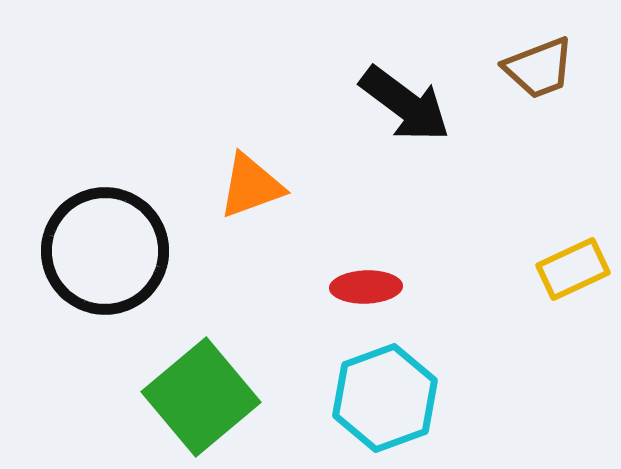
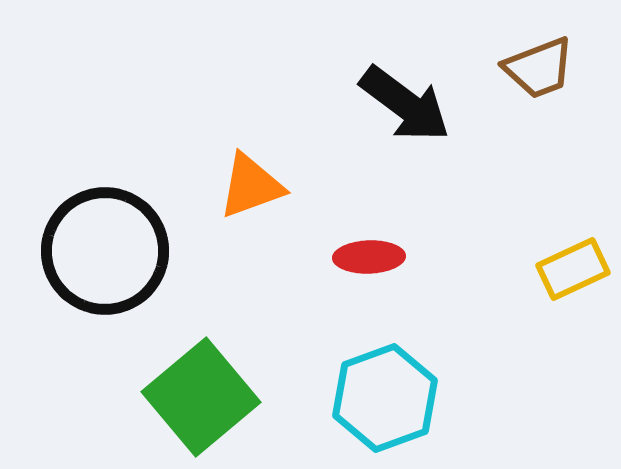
red ellipse: moved 3 px right, 30 px up
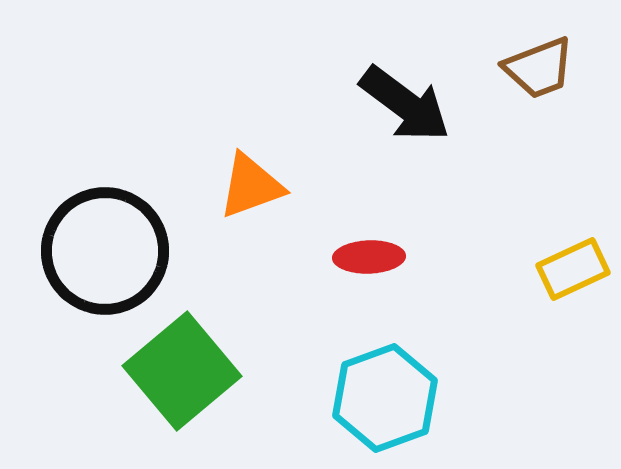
green square: moved 19 px left, 26 px up
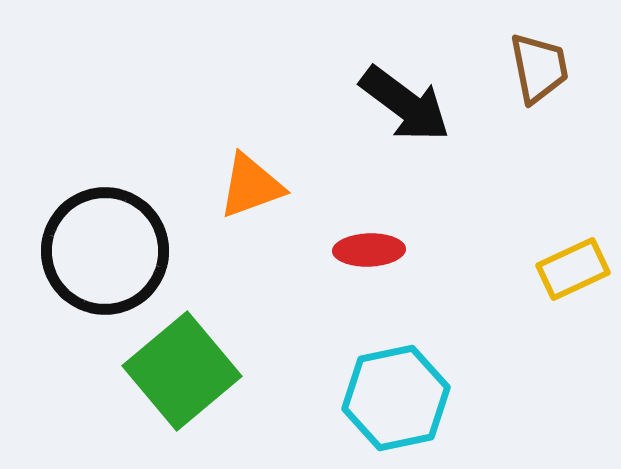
brown trapezoid: rotated 80 degrees counterclockwise
red ellipse: moved 7 px up
cyan hexagon: moved 11 px right; rotated 8 degrees clockwise
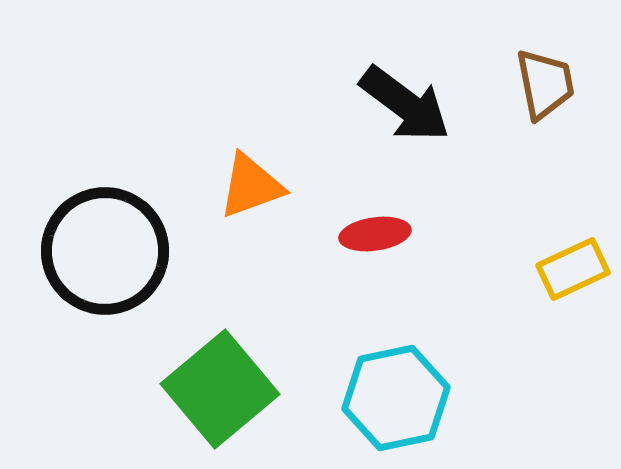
brown trapezoid: moved 6 px right, 16 px down
red ellipse: moved 6 px right, 16 px up; rotated 6 degrees counterclockwise
green square: moved 38 px right, 18 px down
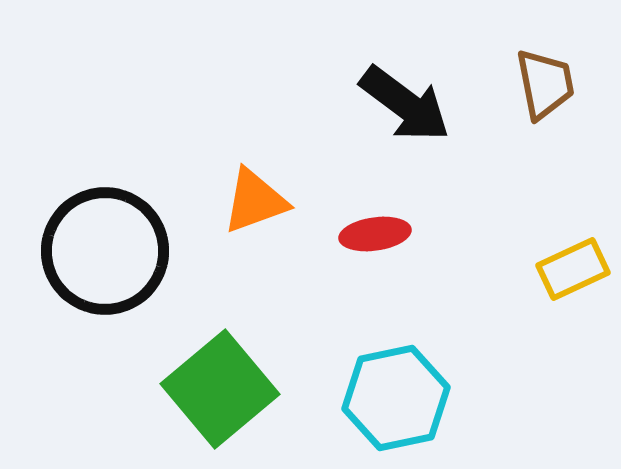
orange triangle: moved 4 px right, 15 px down
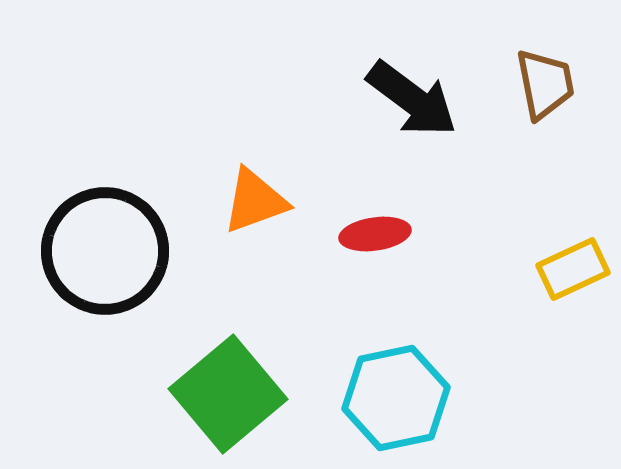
black arrow: moved 7 px right, 5 px up
green square: moved 8 px right, 5 px down
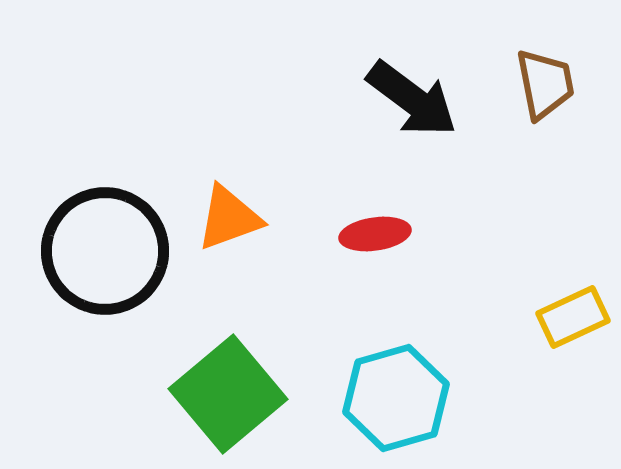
orange triangle: moved 26 px left, 17 px down
yellow rectangle: moved 48 px down
cyan hexagon: rotated 4 degrees counterclockwise
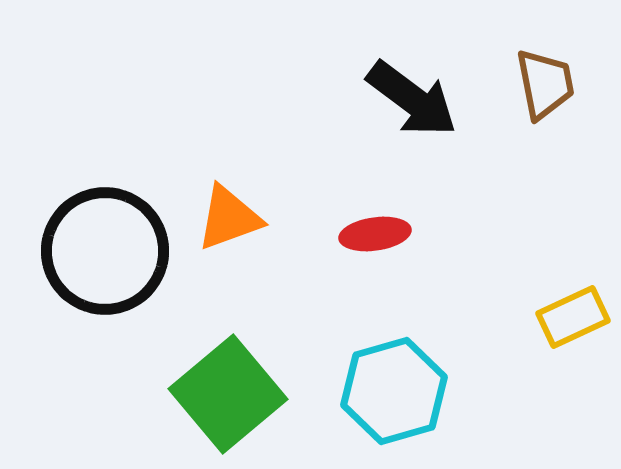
cyan hexagon: moved 2 px left, 7 px up
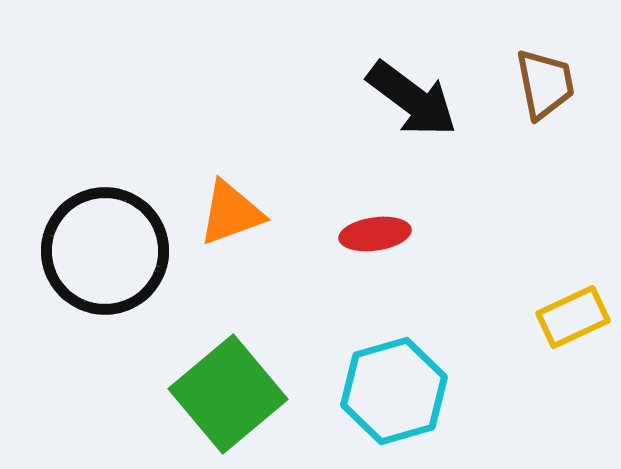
orange triangle: moved 2 px right, 5 px up
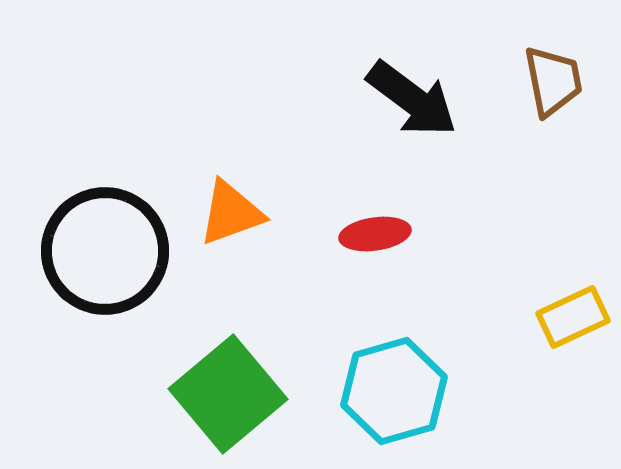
brown trapezoid: moved 8 px right, 3 px up
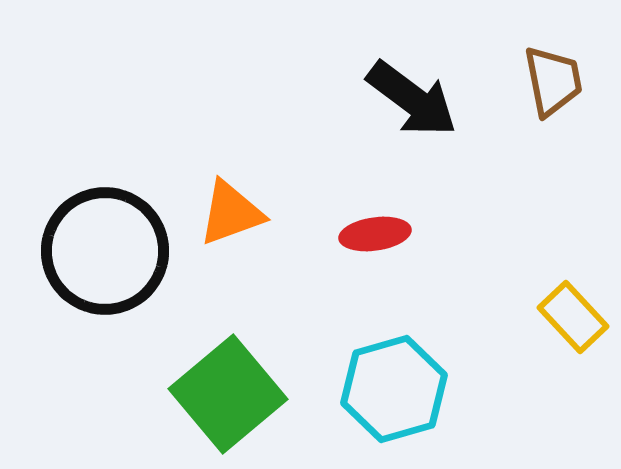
yellow rectangle: rotated 72 degrees clockwise
cyan hexagon: moved 2 px up
